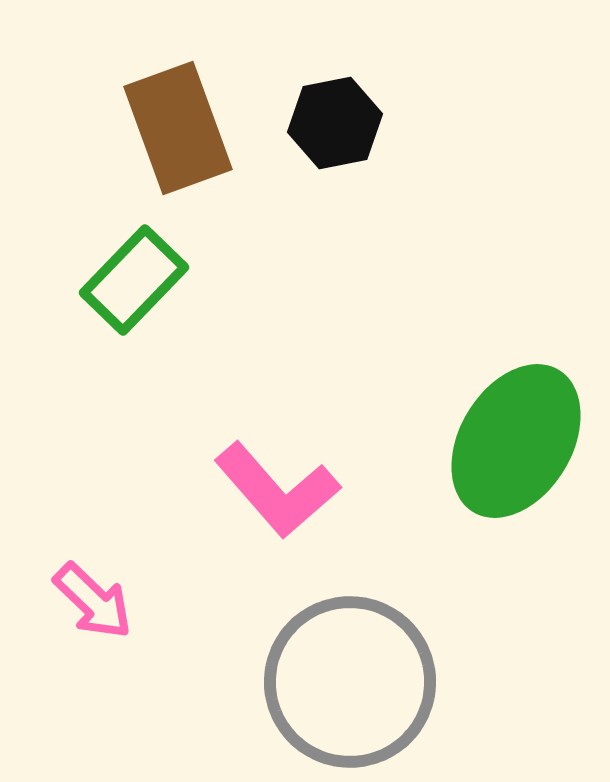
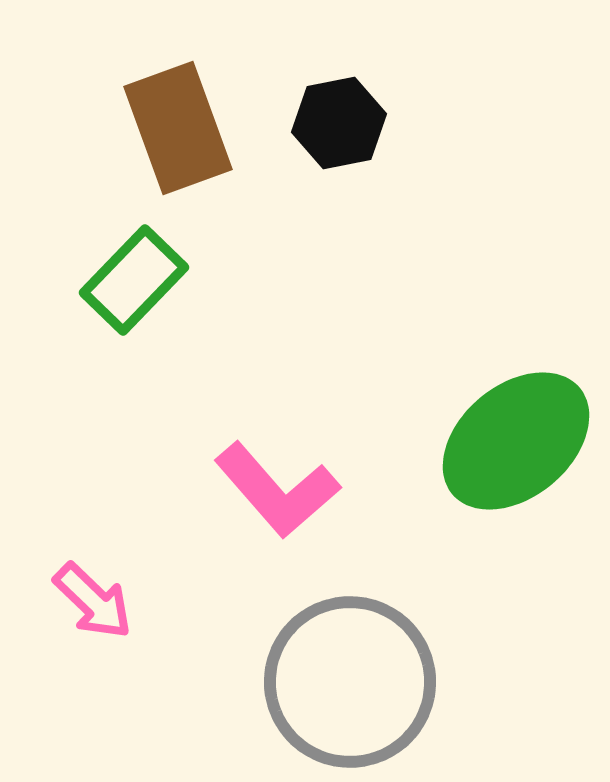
black hexagon: moved 4 px right
green ellipse: rotated 19 degrees clockwise
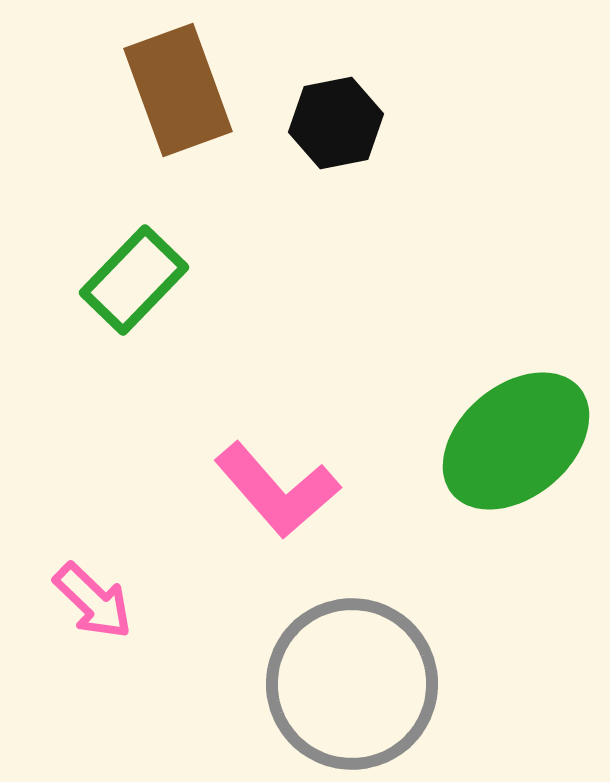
black hexagon: moved 3 px left
brown rectangle: moved 38 px up
gray circle: moved 2 px right, 2 px down
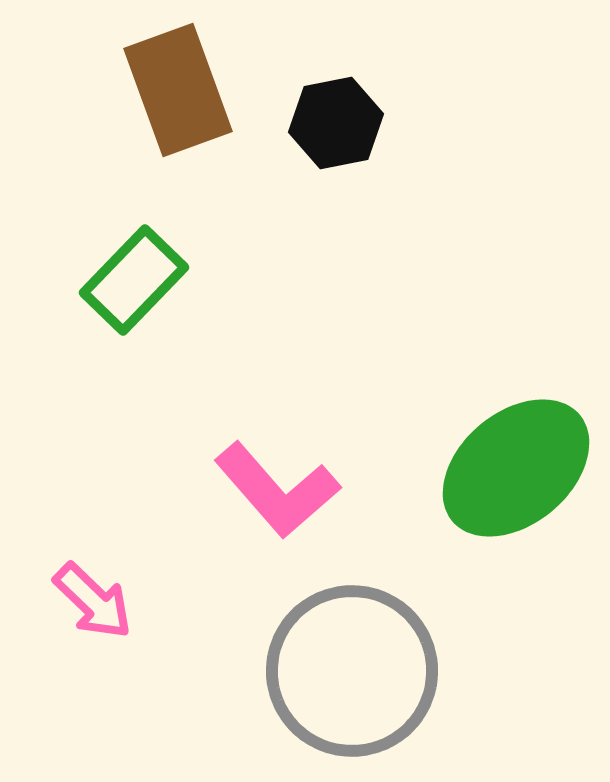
green ellipse: moved 27 px down
gray circle: moved 13 px up
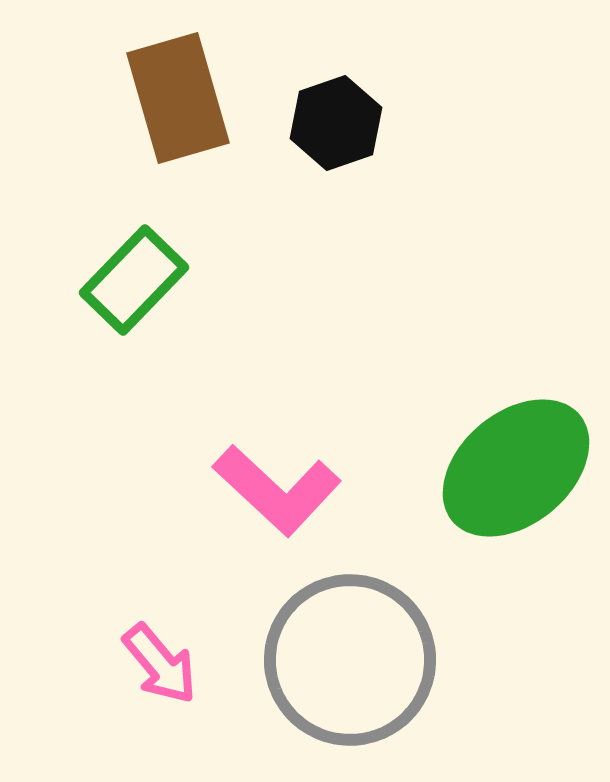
brown rectangle: moved 8 px down; rotated 4 degrees clockwise
black hexagon: rotated 8 degrees counterclockwise
pink L-shape: rotated 6 degrees counterclockwise
pink arrow: moved 67 px right, 63 px down; rotated 6 degrees clockwise
gray circle: moved 2 px left, 11 px up
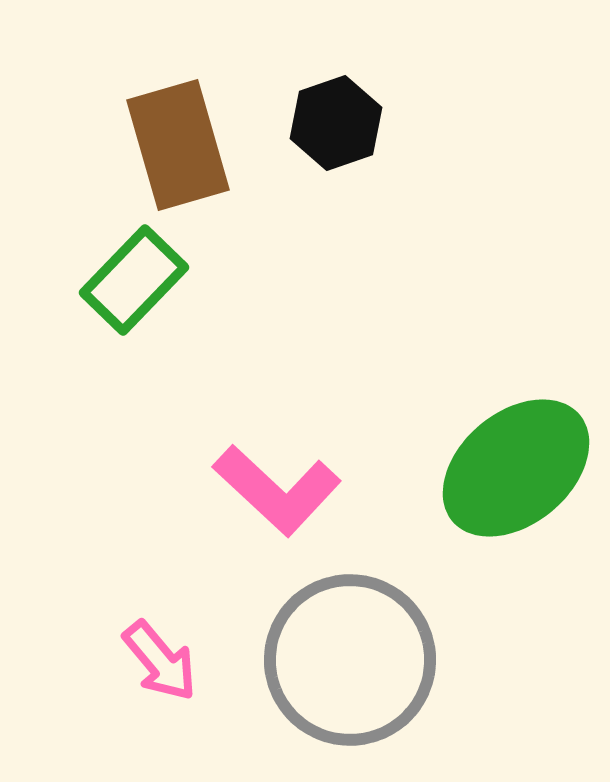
brown rectangle: moved 47 px down
pink arrow: moved 3 px up
